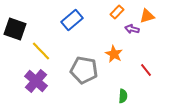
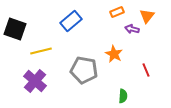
orange rectangle: rotated 24 degrees clockwise
orange triangle: rotated 35 degrees counterclockwise
blue rectangle: moved 1 px left, 1 px down
yellow line: rotated 60 degrees counterclockwise
red line: rotated 16 degrees clockwise
purple cross: moved 1 px left
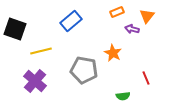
orange star: moved 1 px left, 1 px up
red line: moved 8 px down
green semicircle: rotated 80 degrees clockwise
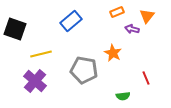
yellow line: moved 3 px down
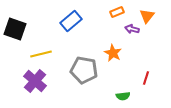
red line: rotated 40 degrees clockwise
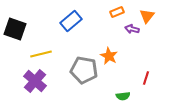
orange star: moved 4 px left, 3 px down
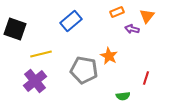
purple cross: rotated 10 degrees clockwise
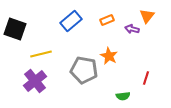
orange rectangle: moved 10 px left, 8 px down
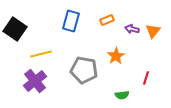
orange triangle: moved 6 px right, 15 px down
blue rectangle: rotated 35 degrees counterclockwise
black square: rotated 15 degrees clockwise
orange star: moved 7 px right; rotated 12 degrees clockwise
green semicircle: moved 1 px left, 1 px up
